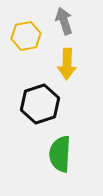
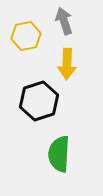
black hexagon: moved 1 px left, 3 px up
green semicircle: moved 1 px left
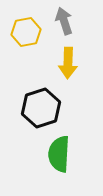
yellow hexagon: moved 4 px up
yellow arrow: moved 1 px right, 1 px up
black hexagon: moved 2 px right, 7 px down
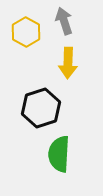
yellow hexagon: rotated 20 degrees counterclockwise
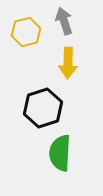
yellow hexagon: rotated 16 degrees clockwise
black hexagon: moved 2 px right
green semicircle: moved 1 px right, 1 px up
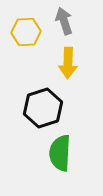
yellow hexagon: rotated 12 degrees clockwise
